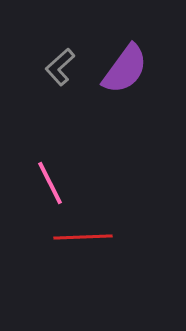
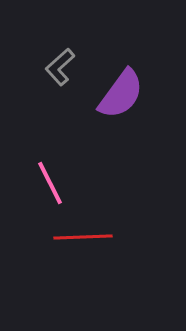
purple semicircle: moved 4 px left, 25 px down
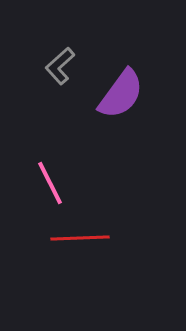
gray L-shape: moved 1 px up
red line: moved 3 px left, 1 px down
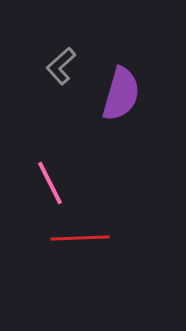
gray L-shape: moved 1 px right
purple semicircle: rotated 20 degrees counterclockwise
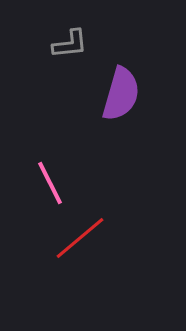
gray L-shape: moved 9 px right, 22 px up; rotated 144 degrees counterclockwise
red line: rotated 38 degrees counterclockwise
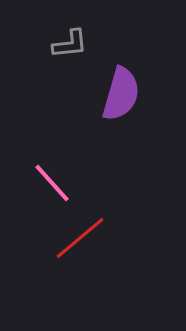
pink line: moved 2 px right; rotated 15 degrees counterclockwise
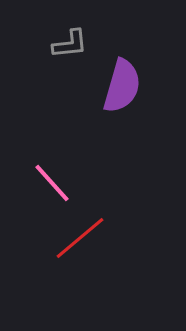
purple semicircle: moved 1 px right, 8 px up
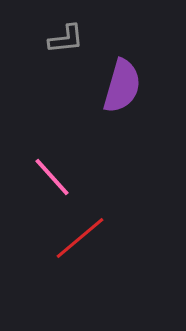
gray L-shape: moved 4 px left, 5 px up
pink line: moved 6 px up
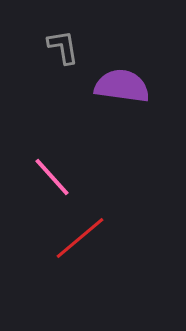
gray L-shape: moved 3 px left, 8 px down; rotated 93 degrees counterclockwise
purple semicircle: rotated 98 degrees counterclockwise
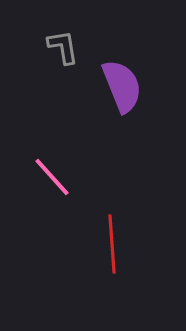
purple semicircle: rotated 60 degrees clockwise
red line: moved 32 px right, 6 px down; rotated 54 degrees counterclockwise
